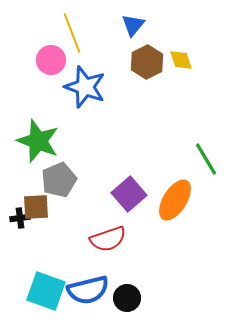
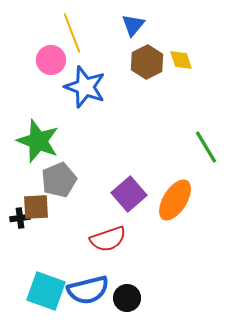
green line: moved 12 px up
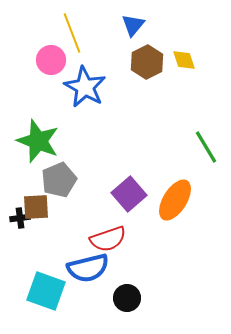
yellow diamond: moved 3 px right
blue star: rotated 9 degrees clockwise
blue semicircle: moved 22 px up
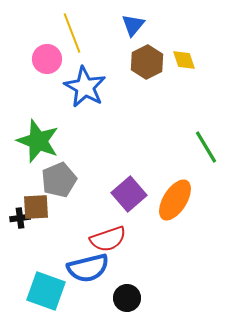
pink circle: moved 4 px left, 1 px up
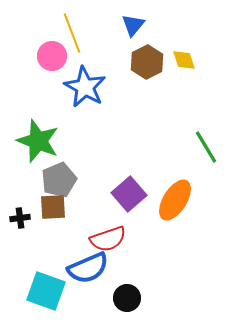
pink circle: moved 5 px right, 3 px up
brown square: moved 17 px right
blue semicircle: rotated 9 degrees counterclockwise
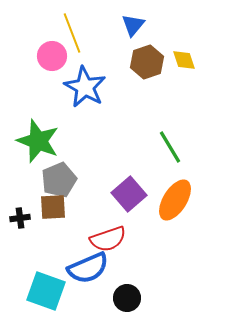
brown hexagon: rotated 8 degrees clockwise
green line: moved 36 px left
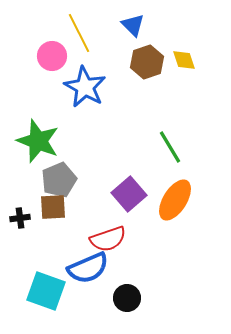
blue triangle: rotated 25 degrees counterclockwise
yellow line: moved 7 px right; rotated 6 degrees counterclockwise
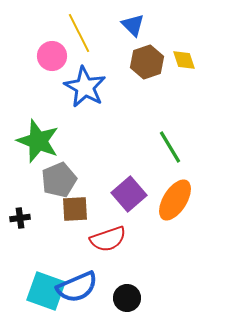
brown square: moved 22 px right, 2 px down
blue semicircle: moved 11 px left, 19 px down
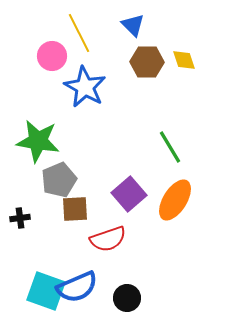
brown hexagon: rotated 20 degrees clockwise
green star: rotated 12 degrees counterclockwise
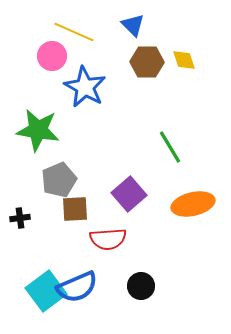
yellow line: moved 5 px left, 1 px up; rotated 39 degrees counterclockwise
green star: moved 11 px up
orange ellipse: moved 18 px right, 4 px down; rotated 45 degrees clockwise
red semicircle: rotated 15 degrees clockwise
cyan square: rotated 33 degrees clockwise
black circle: moved 14 px right, 12 px up
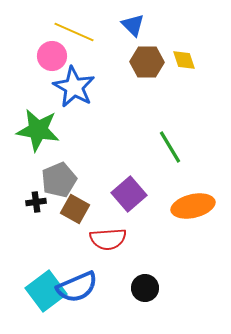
blue star: moved 11 px left
orange ellipse: moved 2 px down
brown square: rotated 32 degrees clockwise
black cross: moved 16 px right, 16 px up
black circle: moved 4 px right, 2 px down
